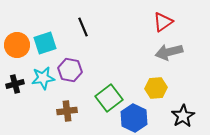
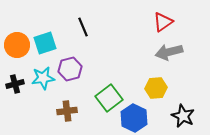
purple hexagon: moved 1 px up; rotated 25 degrees counterclockwise
black star: rotated 15 degrees counterclockwise
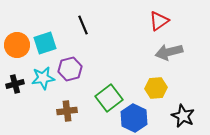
red triangle: moved 4 px left, 1 px up
black line: moved 2 px up
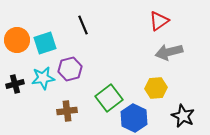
orange circle: moved 5 px up
